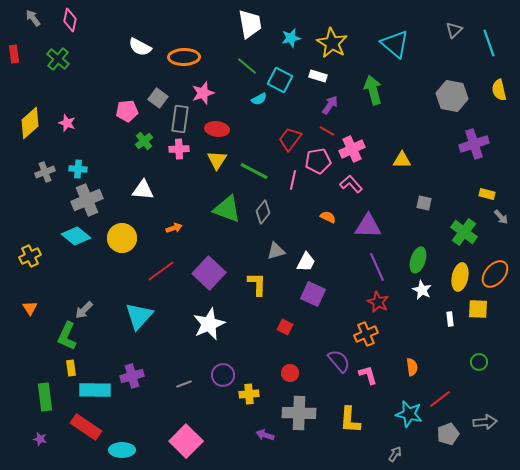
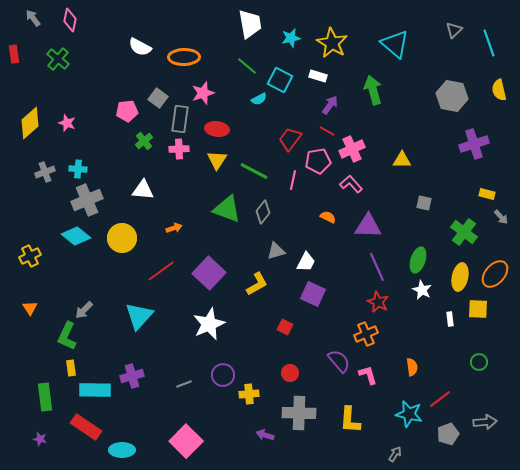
yellow L-shape at (257, 284): rotated 60 degrees clockwise
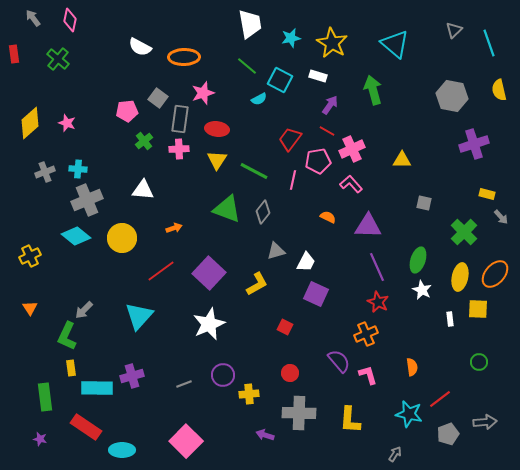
green cross at (464, 232): rotated 8 degrees clockwise
purple square at (313, 294): moved 3 px right
cyan rectangle at (95, 390): moved 2 px right, 2 px up
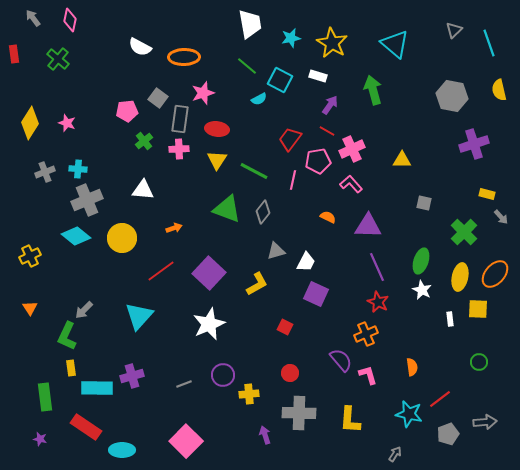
yellow diamond at (30, 123): rotated 16 degrees counterclockwise
green ellipse at (418, 260): moved 3 px right, 1 px down
purple semicircle at (339, 361): moved 2 px right, 1 px up
purple arrow at (265, 435): rotated 54 degrees clockwise
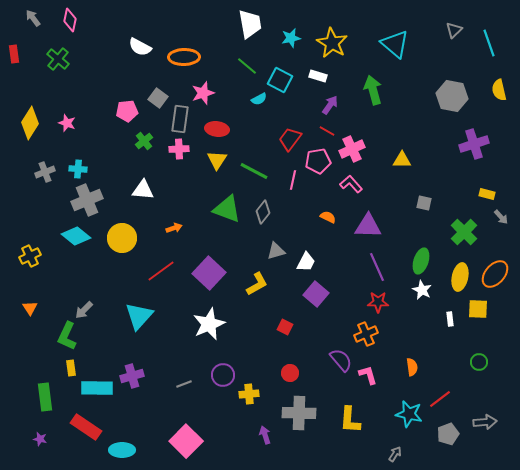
purple square at (316, 294): rotated 15 degrees clockwise
red star at (378, 302): rotated 25 degrees counterclockwise
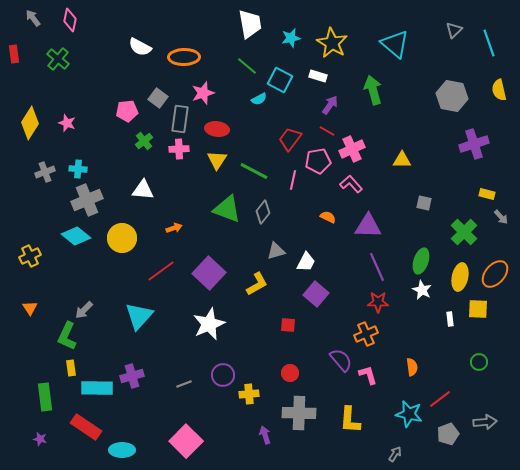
red square at (285, 327): moved 3 px right, 2 px up; rotated 21 degrees counterclockwise
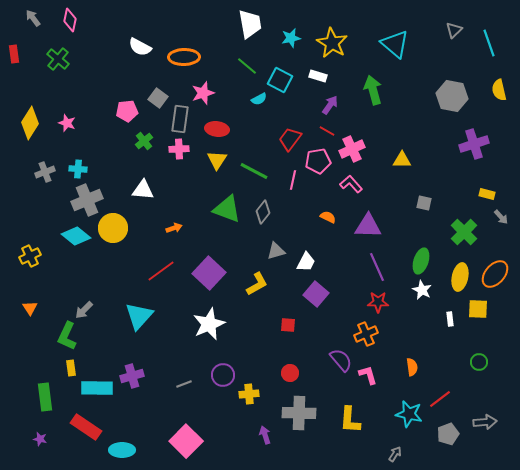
yellow circle at (122, 238): moved 9 px left, 10 px up
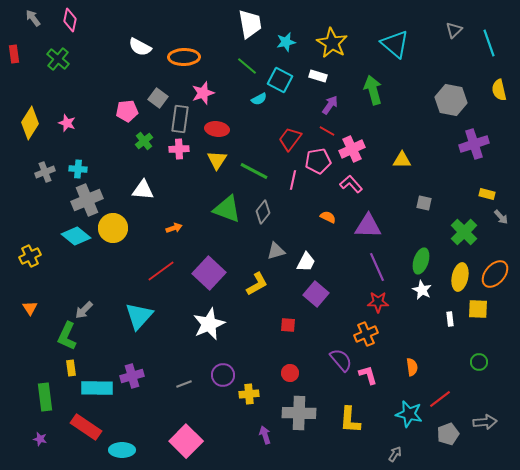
cyan star at (291, 38): moved 5 px left, 4 px down
gray hexagon at (452, 96): moved 1 px left, 4 px down
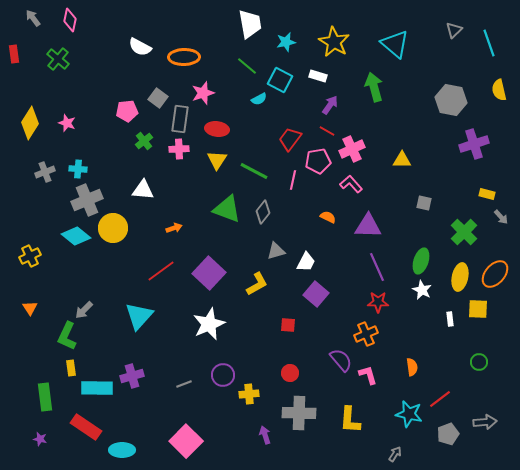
yellow star at (332, 43): moved 2 px right, 1 px up
green arrow at (373, 90): moved 1 px right, 3 px up
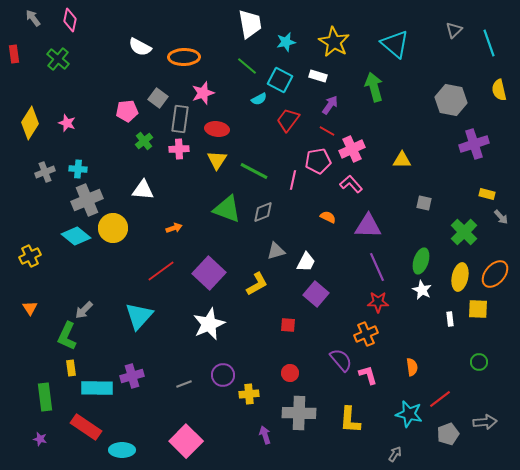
red trapezoid at (290, 139): moved 2 px left, 19 px up
gray diamond at (263, 212): rotated 30 degrees clockwise
